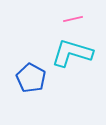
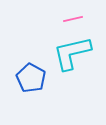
cyan L-shape: rotated 30 degrees counterclockwise
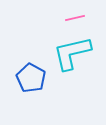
pink line: moved 2 px right, 1 px up
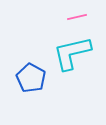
pink line: moved 2 px right, 1 px up
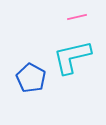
cyan L-shape: moved 4 px down
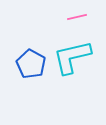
blue pentagon: moved 14 px up
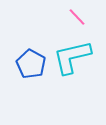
pink line: rotated 60 degrees clockwise
